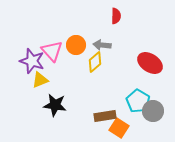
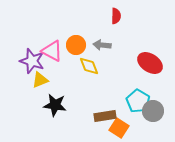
pink triangle: rotated 20 degrees counterclockwise
yellow diamond: moved 6 px left, 4 px down; rotated 70 degrees counterclockwise
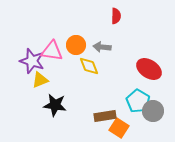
gray arrow: moved 2 px down
pink triangle: rotated 20 degrees counterclockwise
red ellipse: moved 1 px left, 6 px down
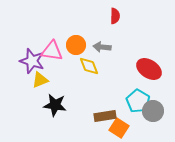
red semicircle: moved 1 px left
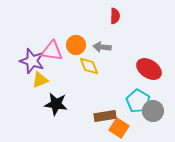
black star: moved 1 px right, 1 px up
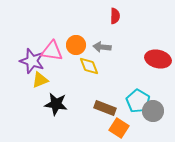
red ellipse: moved 9 px right, 10 px up; rotated 20 degrees counterclockwise
brown rectangle: moved 8 px up; rotated 30 degrees clockwise
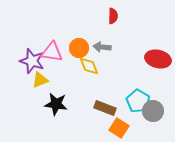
red semicircle: moved 2 px left
orange circle: moved 3 px right, 3 px down
pink triangle: moved 1 px down
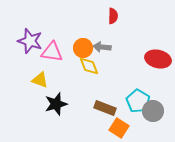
orange circle: moved 4 px right
purple star: moved 2 px left, 20 px up
yellow triangle: rotated 42 degrees clockwise
black star: rotated 25 degrees counterclockwise
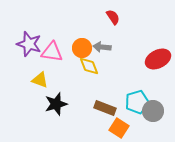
red semicircle: moved 1 px down; rotated 35 degrees counterclockwise
purple star: moved 1 px left, 3 px down
orange circle: moved 1 px left
red ellipse: rotated 40 degrees counterclockwise
cyan pentagon: moved 1 px left, 1 px down; rotated 25 degrees clockwise
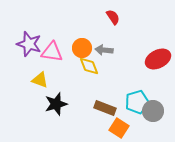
gray arrow: moved 2 px right, 3 px down
